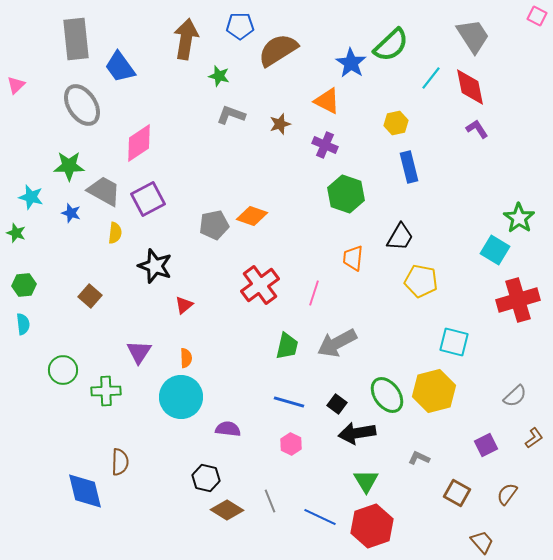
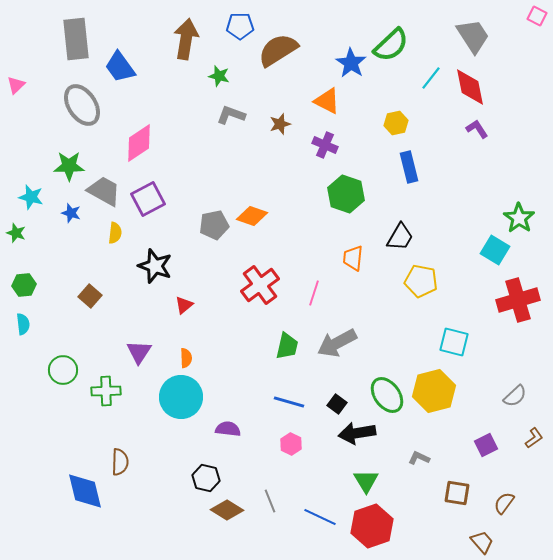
brown square at (457, 493): rotated 20 degrees counterclockwise
brown semicircle at (507, 494): moved 3 px left, 9 px down
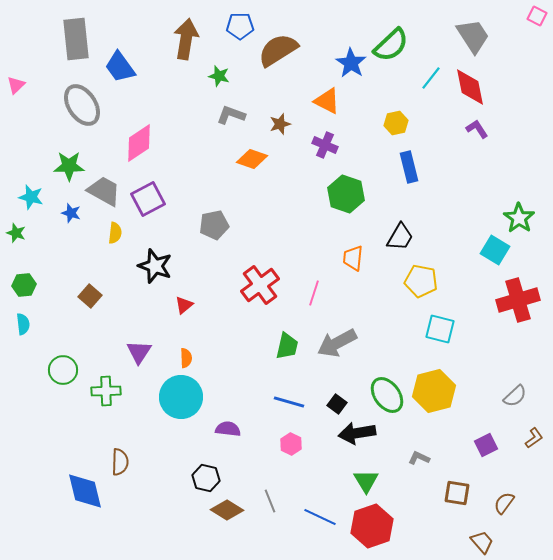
orange diamond at (252, 216): moved 57 px up
cyan square at (454, 342): moved 14 px left, 13 px up
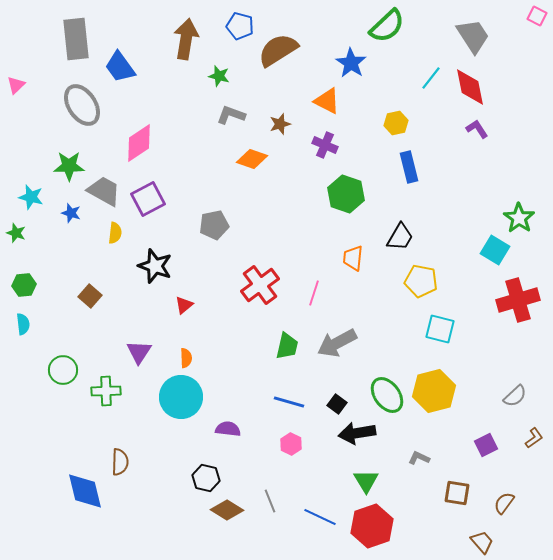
blue pentagon at (240, 26): rotated 16 degrees clockwise
green semicircle at (391, 45): moved 4 px left, 19 px up
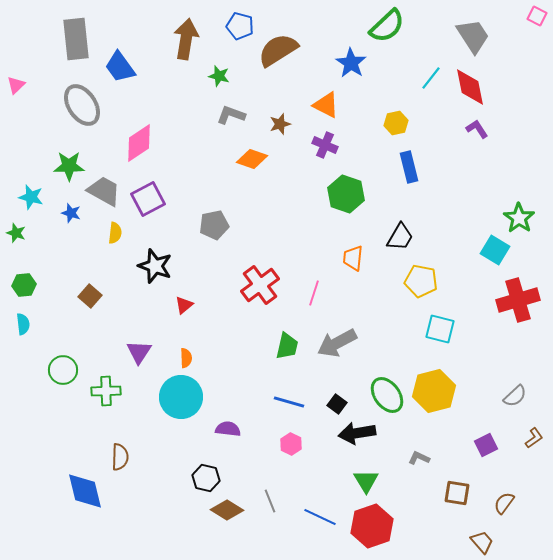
orange triangle at (327, 101): moved 1 px left, 4 px down
brown semicircle at (120, 462): moved 5 px up
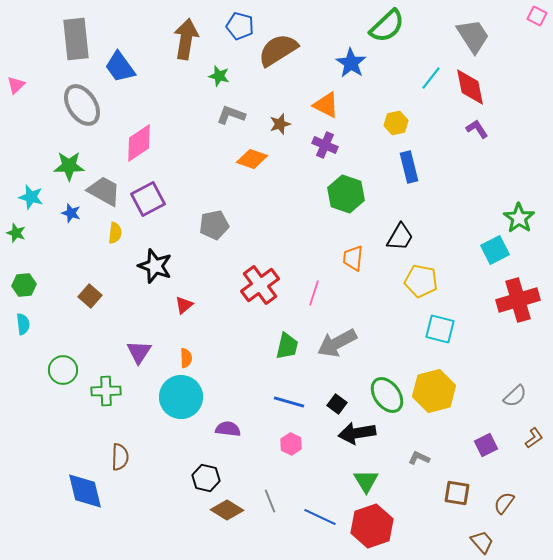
cyan square at (495, 250): rotated 32 degrees clockwise
